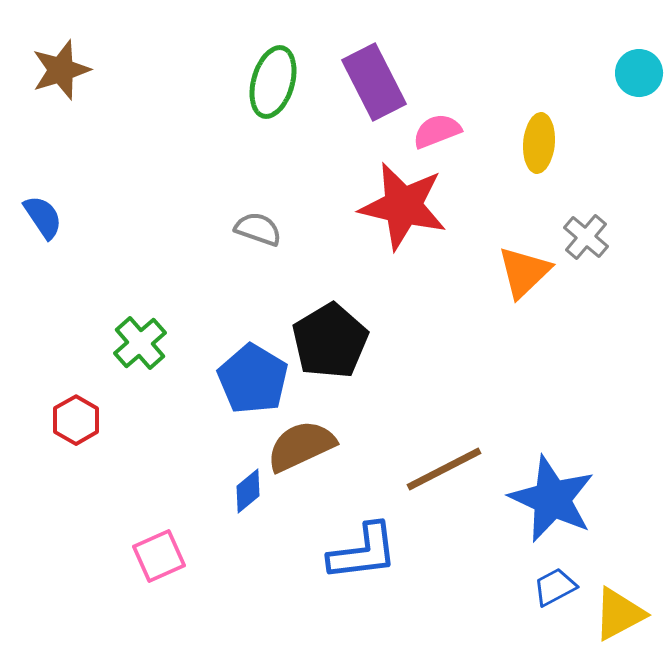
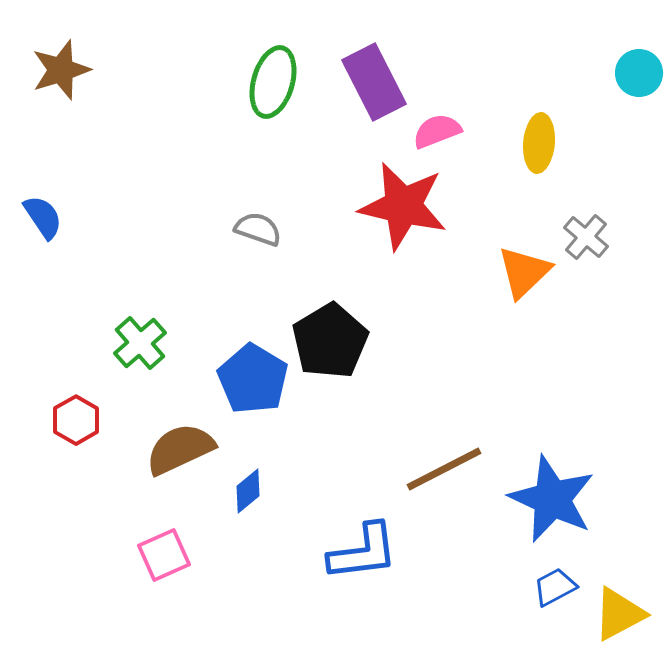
brown semicircle: moved 121 px left, 3 px down
pink square: moved 5 px right, 1 px up
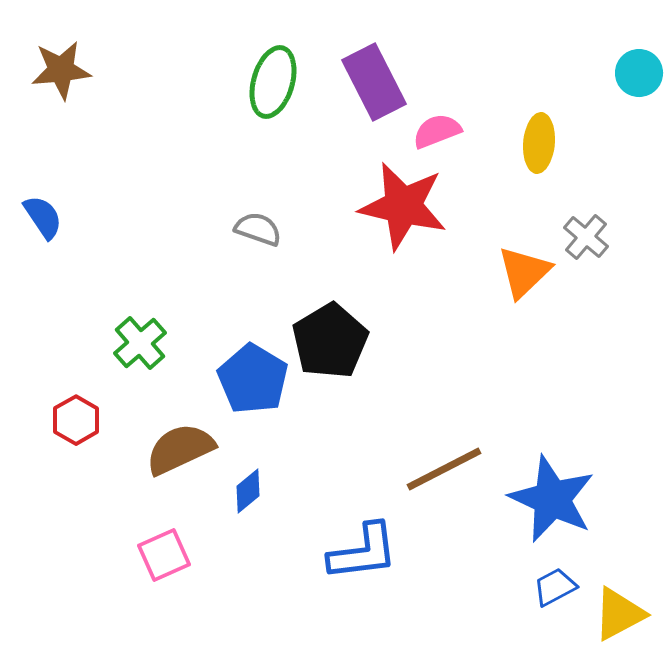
brown star: rotated 12 degrees clockwise
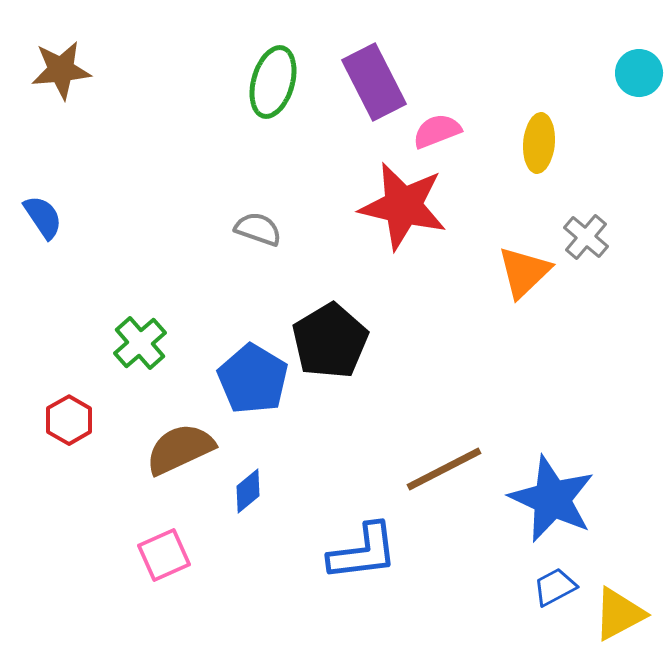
red hexagon: moved 7 px left
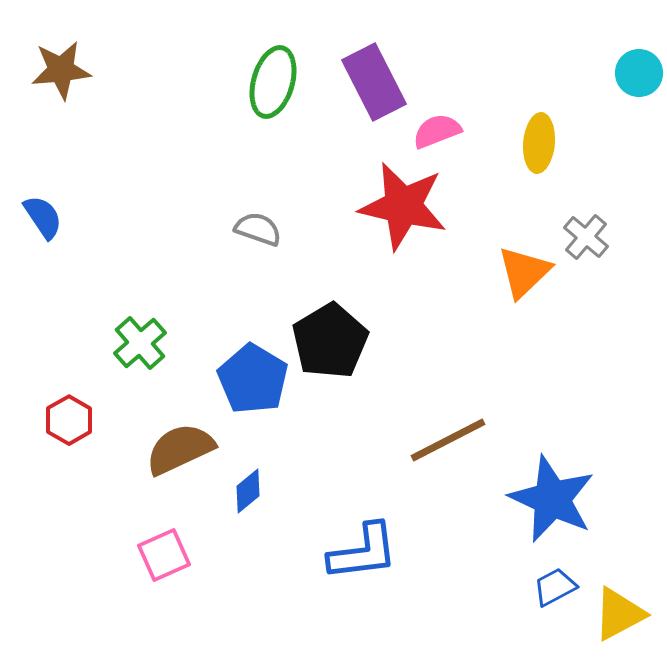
brown line: moved 4 px right, 29 px up
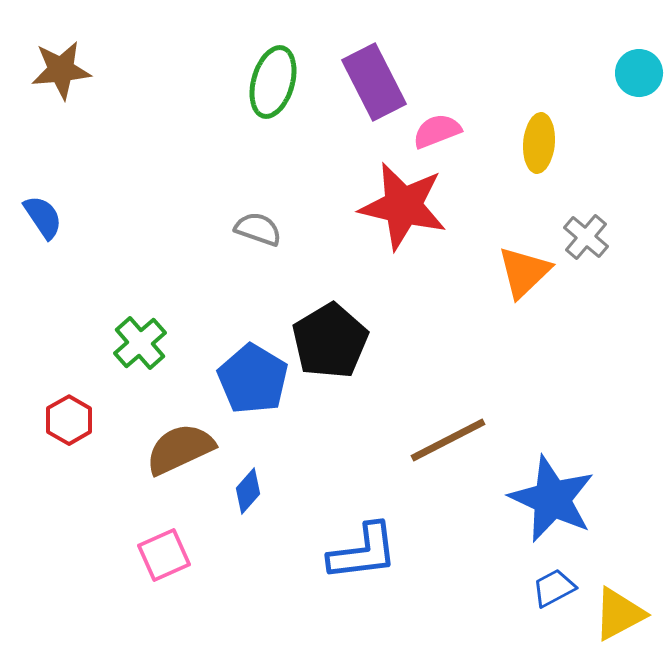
blue diamond: rotated 9 degrees counterclockwise
blue trapezoid: moved 1 px left, 1 px down
